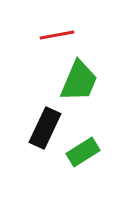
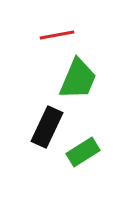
green trapezoid: moved 1 px left, 2 px up
black rectangle: moved 2 px right, 1 px up
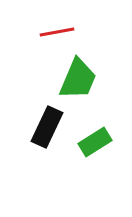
red line: moved 3 px up
green rectangle: moved 12 px right, 10 px up
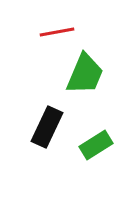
green trapezoid: moved 7 px right, 5 px up
green rectangle: moved 1 px right, 3 px down
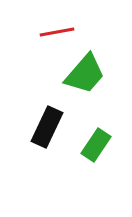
green trapezoid: rotated 18 degrees clockwise
green rectangle: rotated 24 degrees counterclockwise
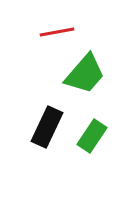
green rectangle: moved 4 px left, 9 px up
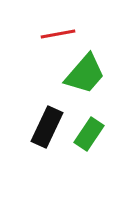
red line: moved 1 px right, 2 px down
green rectangle: moved 3 px left, 2 px up
